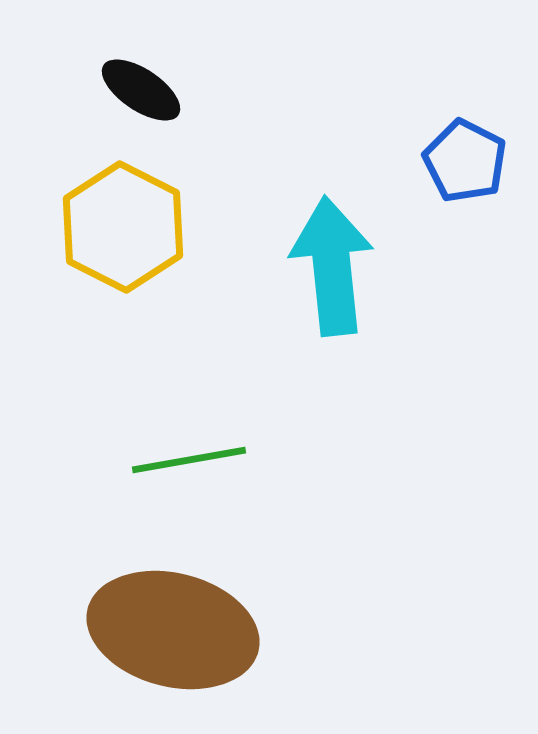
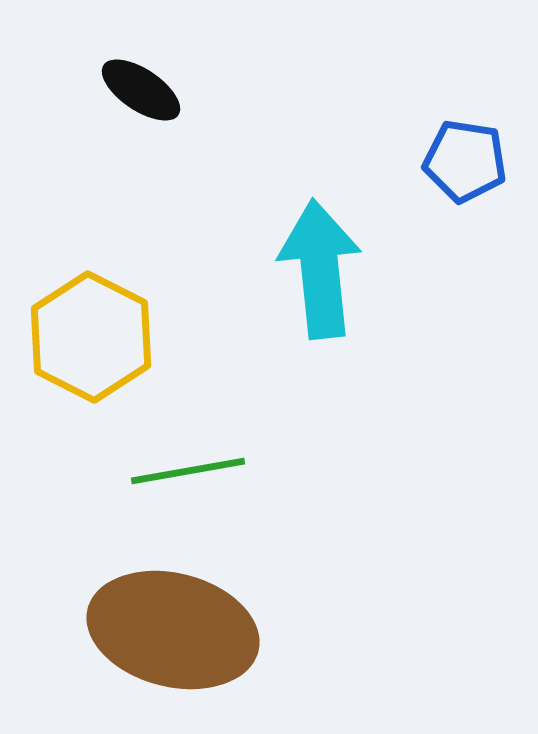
blue pentagon: rotated 18 degrees counterclockwise
yellow hexagon: moved 32 px left, 110 px down
cyan arrow: moved 12 px left, 3 px down
green line: moved 1 px left, 11 px down
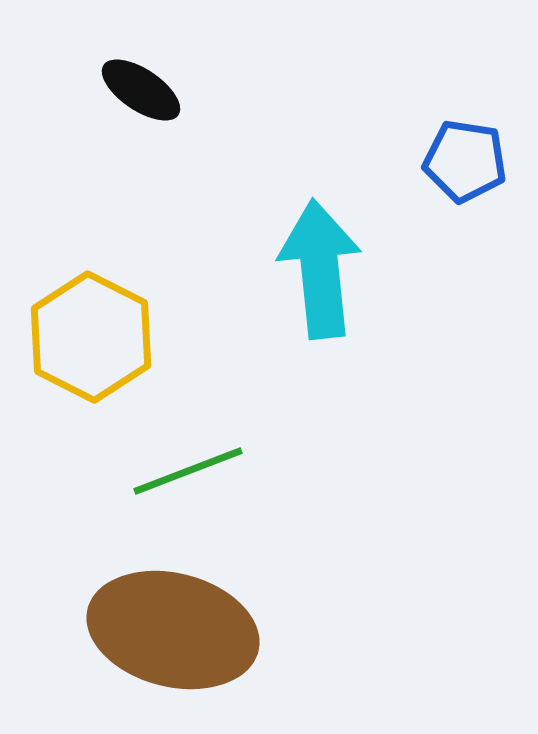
green line: rotated 11 degrees counterclockwise
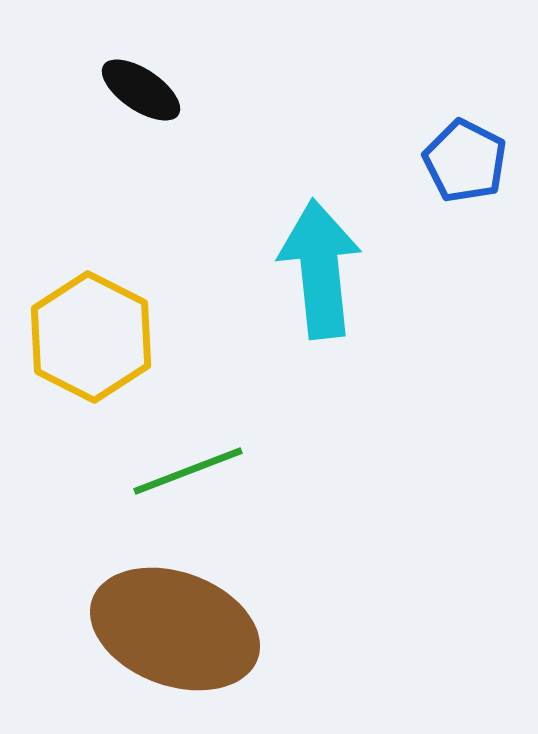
blue pentagon: rotated 18 degrees clockwise
brown ellipse: moved 2 px right, 1 px up; rotated 6 degrees clockwise
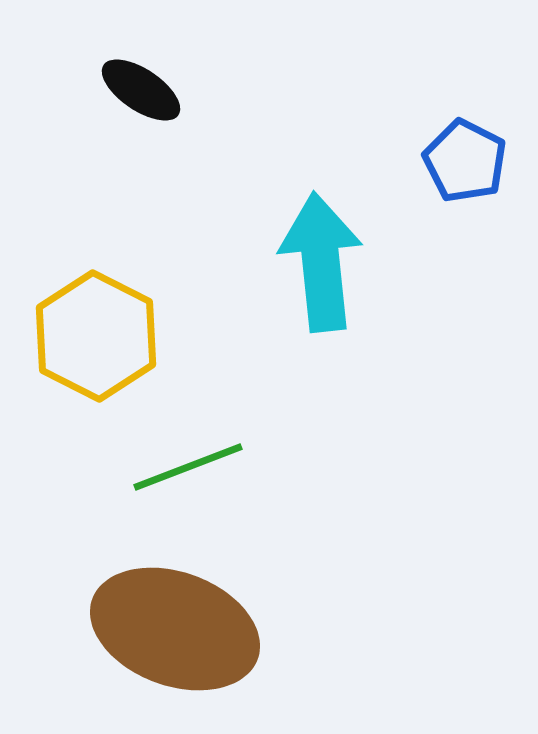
cyan arrow: moved 1 px right, 7 px up
yellow hexagon: moved 5 px right, 1 px up
green line: moved 4 px up
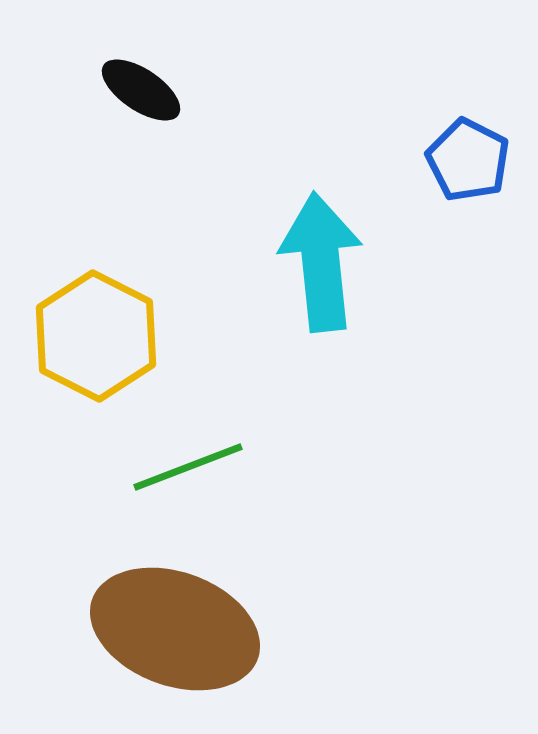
blue pentagon: moved 3 px right, 1 px up
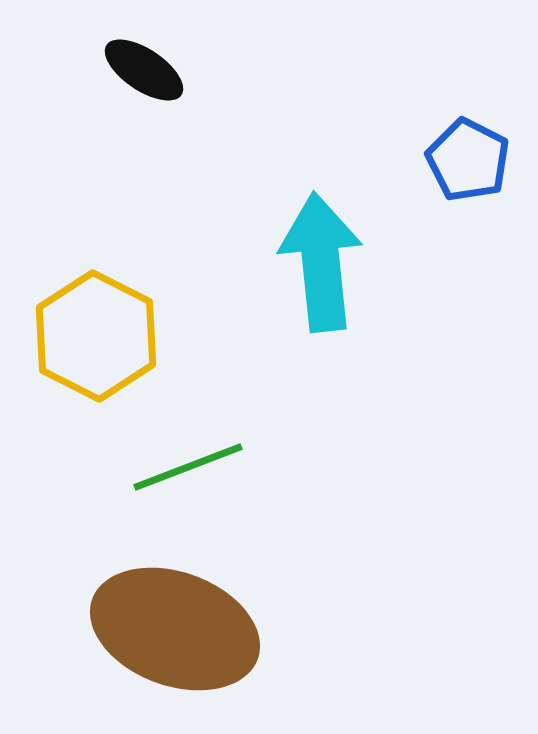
black ellipse: moved 3 px right, 20 px up
